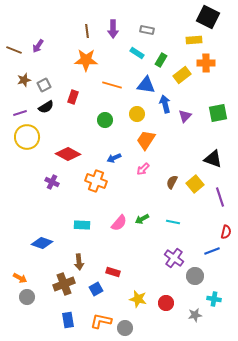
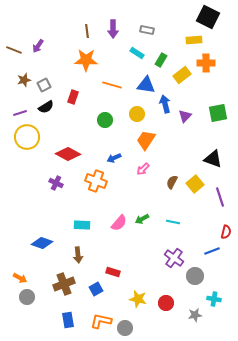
purple cross at (52, 182): moved 4 px right, 1 px down
brown arrow at (79, 262): moved 1 px left, 7 px up
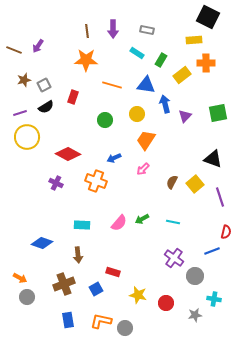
yellow star at (138, 299): moved 4 px up
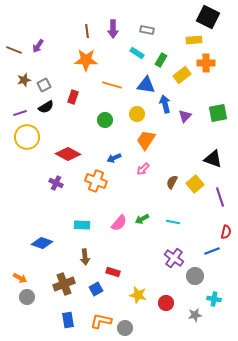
brown arrow at (78, 255): moved 7 px right, 2 px down
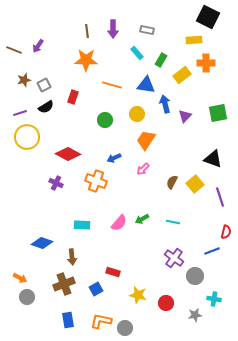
cyan rectangle at (137, 53): rotated 16 degrees clockwise
brown arrow at (85, 257): moved 13 px left
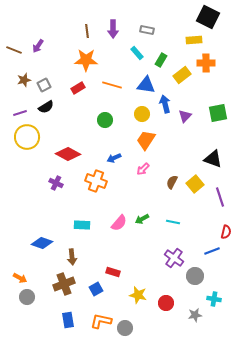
red rectangle at (73, 97): moved 5 px right, 9 px up; rotated 40 degrees clockwise
yellow circle at (137, 114): moved 5 px right
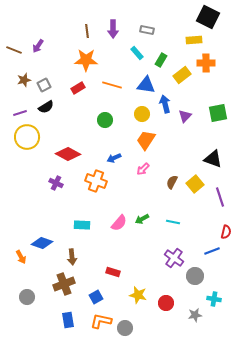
orange arrow at (20, 278): moved 1 px right, 21 px up; rotated 32 degrees clockwise
blue square at (96, 289): moved 8 px down
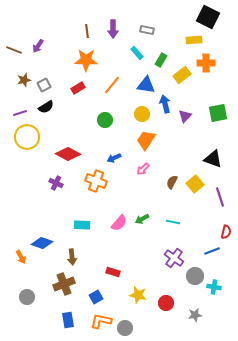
orange line at (112, 85): rotated 66 degrees counterclockwise
cyan cross at (214, 299): moved 12 px up
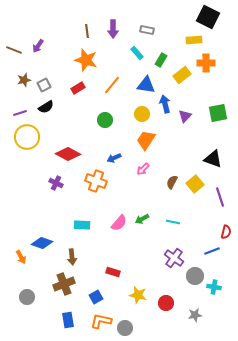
orange star at (86, 60): rotated 15 degrees clockwise
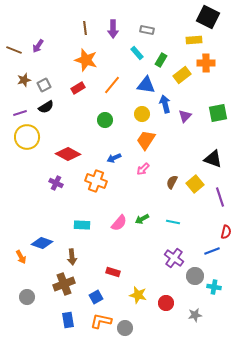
brown line at (87, 31): moved 2 px left, 3 px up
